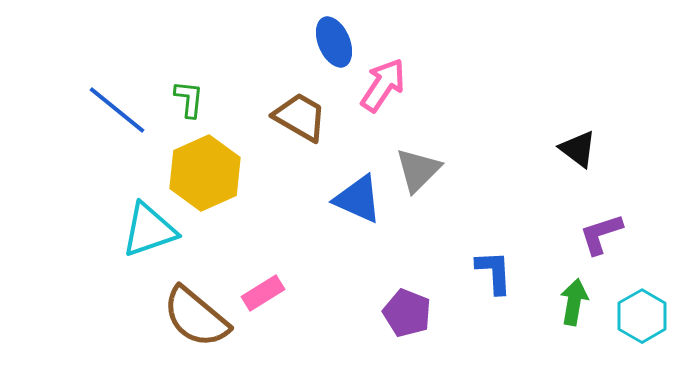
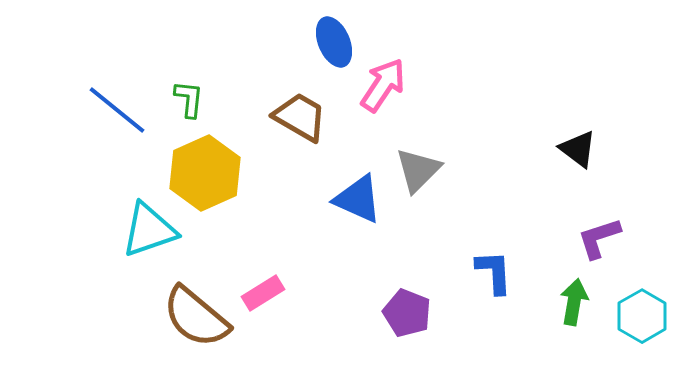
purple L-shape: moved 2 px left, 4 px down
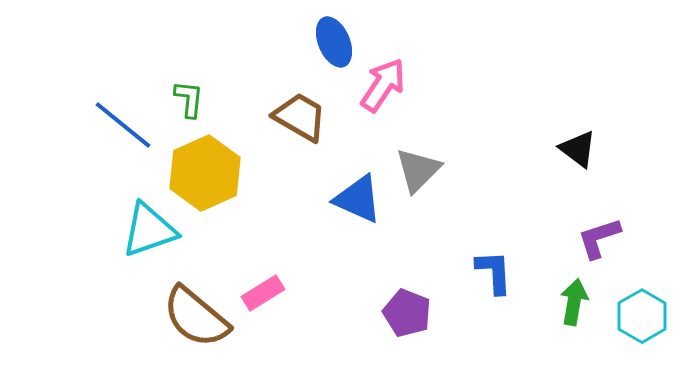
blue line: moved 6 px right, 15 px down
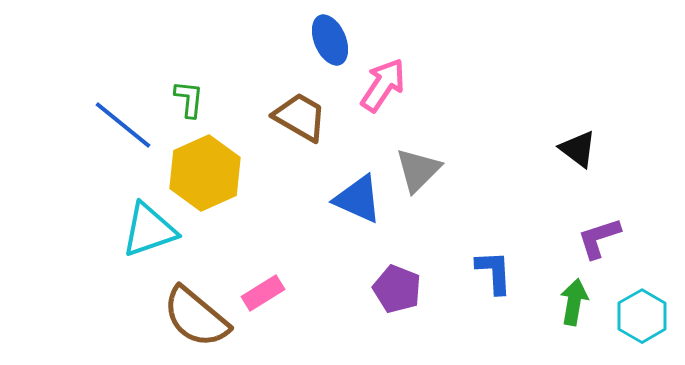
blue ellipse: moved 4 px left, 2 px up
purple pentagon: moved 10 px left, 24 px up
